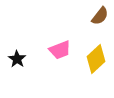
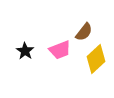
brown semicircle: moved 16 px left, 16 px down
black star: moved 8 px right, 8 px up
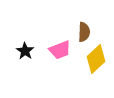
brown semicircle: rotated 36 degrees counterclockwise
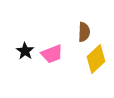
pink trapezoid: moved 8 px left, 4 px down
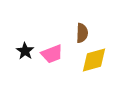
brown semicircle: moved 2 px left, 1 px down
yellow diamond: moved 2 px left, 1 px down; rotated 28 degrees clockwise
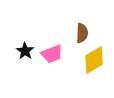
yellow diamond: rotated 16 degrees counterclockwise
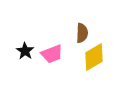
yellow diamond: moved 3 px up
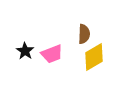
brown semicircle: moved 2 px right, 1 px down
